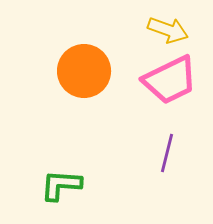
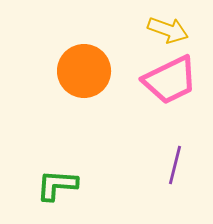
purple line: moved 8 px right, 12 px down
green L-shape: moved 4 px left
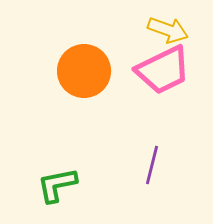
pink trapezoid: moved 7 px left, 10 px up
purple line: moved 23 px left
green L-shape: rotated 15 degrees counterclockwise
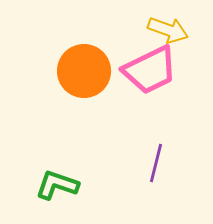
pink trapezoid: moved 13 px left
purple line: moved 4 px right, 2 px up
green L-shape: rotated 30 degrees clockwise
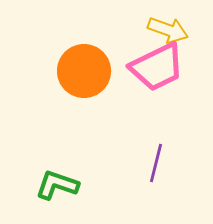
pink trapezoid: moved 7 px right, 3 px up
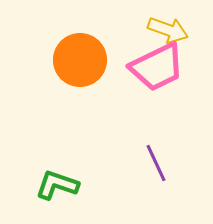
orange circle: moved 4 px left, 11 px up
purple line: rotated 39 degrees counterclockwise
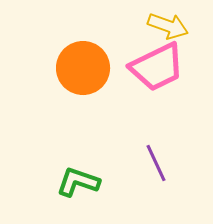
yellow arrow: moved 4 px up
orange circle: moved 3 px right, 8 px down
green L-shape: moved 21 px right, 3 px up
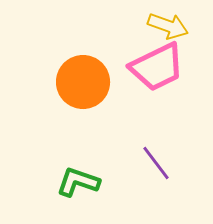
orange circle: moved 14 px down
purple line: rotated 12 degrees counterclockwise
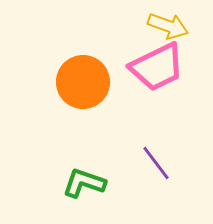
green L-shape: moved 6 px right, 1 px down
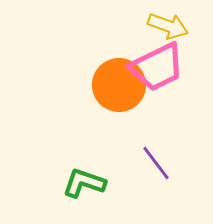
orange circle: moved 36 px right, 3 px down
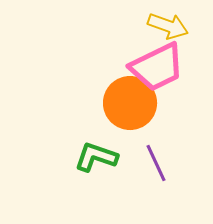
orange circle: moved 11 px right, 18 px down
purple line: rotated 12 degrees clockwise
green L-shape: moved 12 px right, 26 px up
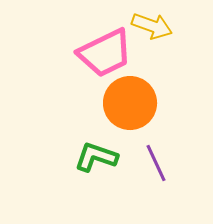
yellow arrow: moved 16 px left
pink trapezoid: moved 52 px left, 14 px up
